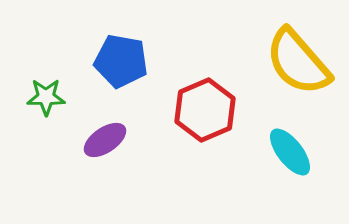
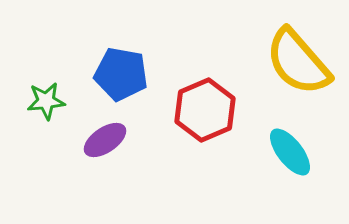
blue pentagon: moved 13 px down
green star: moved 4 px down; rotated 6 degrees counterclockwise
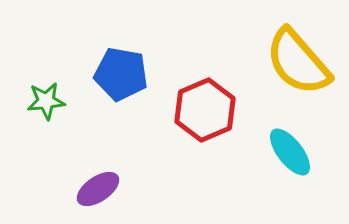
purple ellipse: moved 7 px left, 49 px down
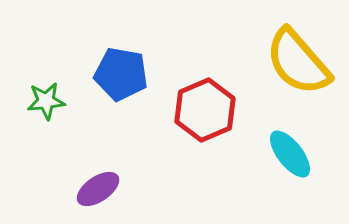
cyan ellipse: moved 2 px down
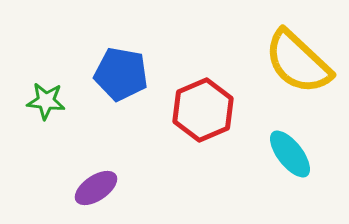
yellow semicircle: rotated 6 degrees counterclockwise
green star: rotated 12 degrees clockwise
red hexagon: moved 2 px left
purple ellipse: moved 2 px left, 1 px up
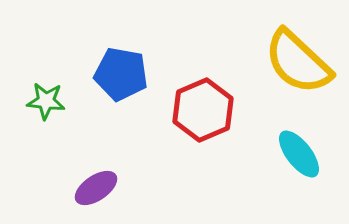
cyan ellipse: moved 9 px right
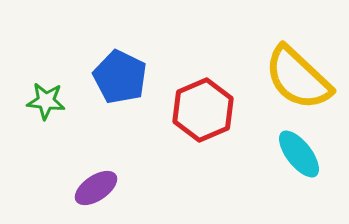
yellow semicircle: moved 16 px down
blue pentagon: moved 1 px left, 3 px down; rotated 16 degrees clockwise
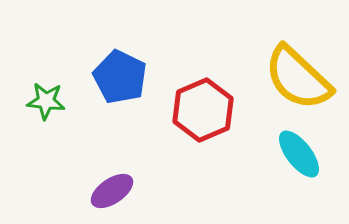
purple ellipse: moved 16 px right, 3 px down
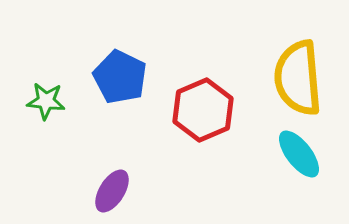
yellow semicircle: rotated 42 degrees clockwise
purple ellipse: rotated 24 degrees counterclockwise
